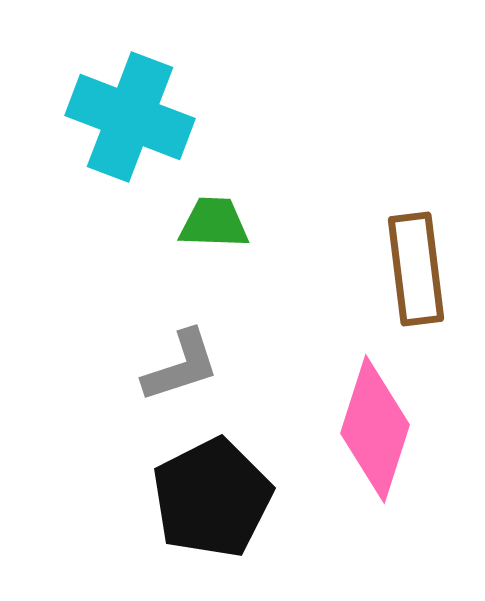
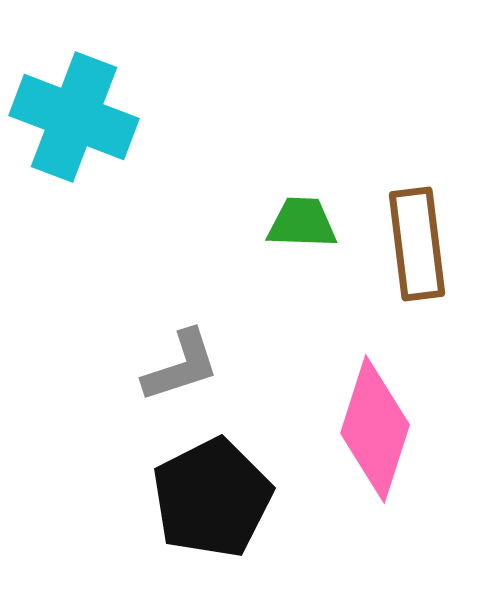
cyan cross: moved 56 px left
green trapezoid: moved 88 px right
brown rectangle: moved 1 px right, 25 px up
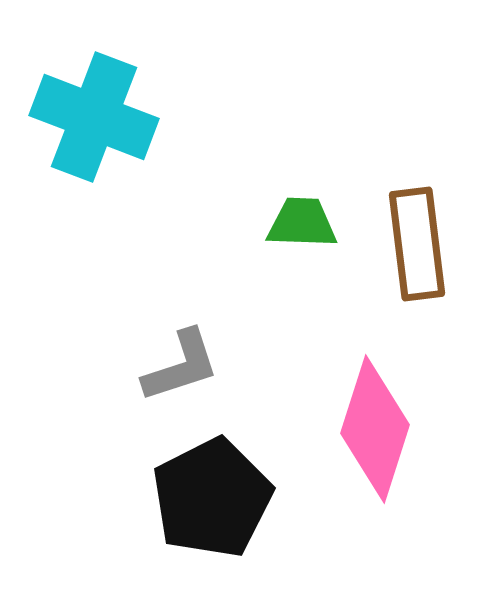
cyan cross: moved 20 px right
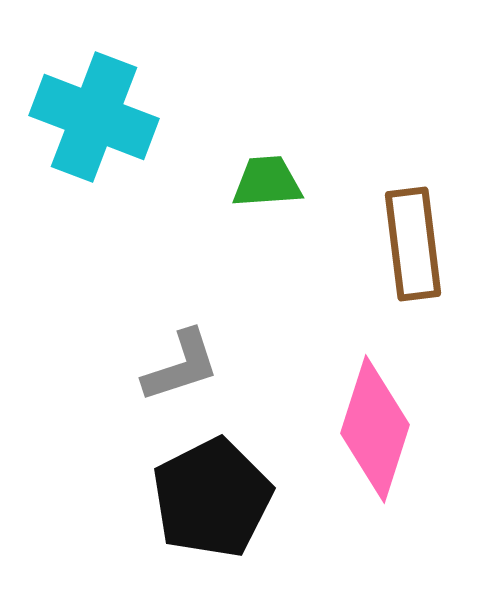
green trapezoid: moved 35 px left, 41 px up; rotated 6 degrees counterclockwise
brown rectangle: moved 4 px left
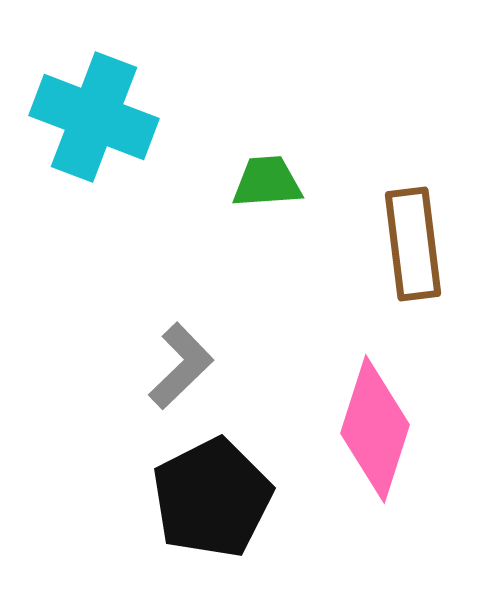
gray L-shape: rotated 26 degrees counterclockwise
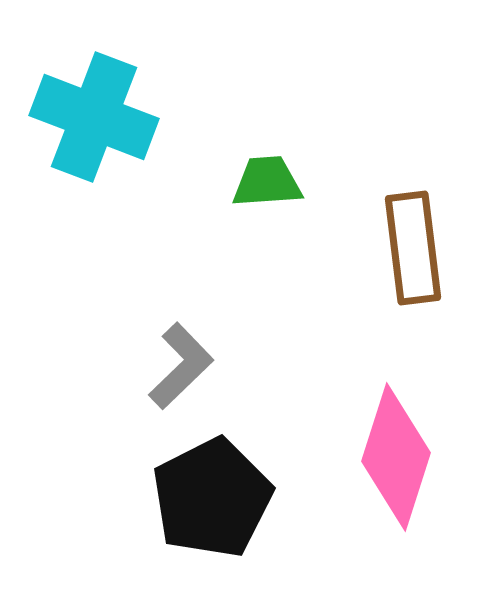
brown rectangle: moved 4 px down
pink diamond: moved 21 px right, 28 px down
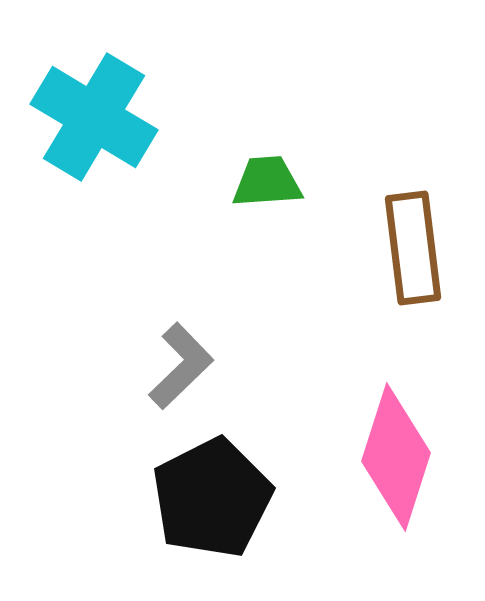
cyan cross: rotated 10 degrees clockwise
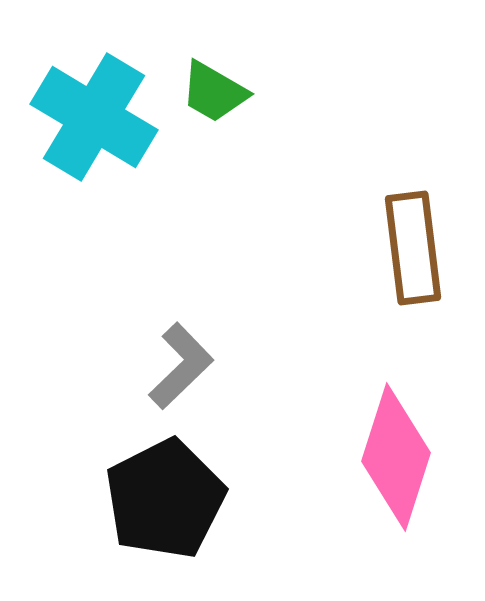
green trapezoid: moved 53 px left, 90 px up; rotated 146 degrees counterclockwise
black pentagon: moved 47 px left, 1 px down
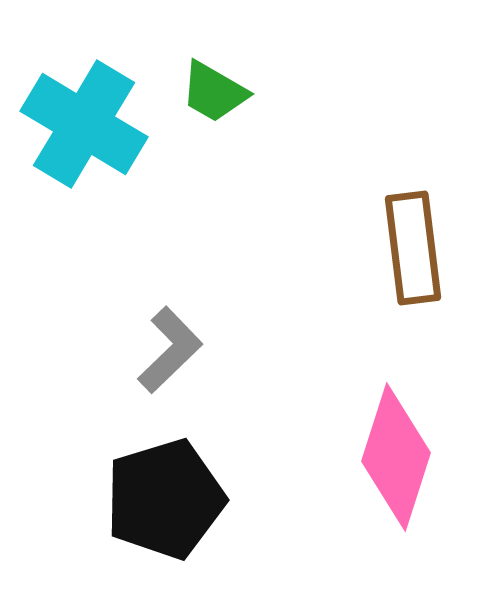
cyan cross: moved 10 px left, 7 px down
gray L-shape: moved 11 px left, 16 px up
black pentagon: rotated 10 degrees clockwise
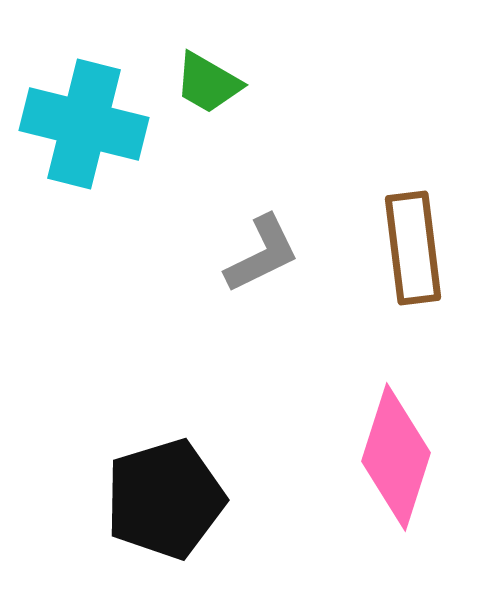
green trapezoid: moved 6 px left, 9 px up
cyan cross: rotated 17 degrees counterclockwise
gray L-shape: moved 92 px right, 96 px up; rotated 18 degrees clockwise
